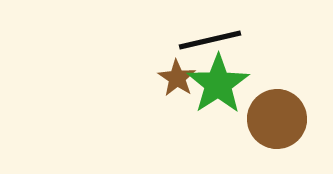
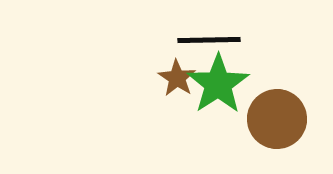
black line: moved 1 px left; rotated 12 degrees clockwise
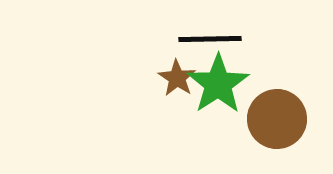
black line: moved 1 px right, 1 px up
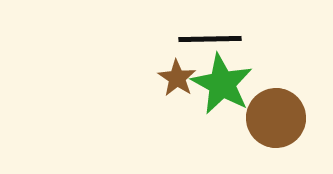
green star: moved 4 px right; rotated 10 degrees counterclockwise
brown circle: moved 1 px left, 1 px up
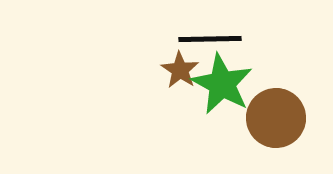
brown star: moved 3 px right, 8 px up
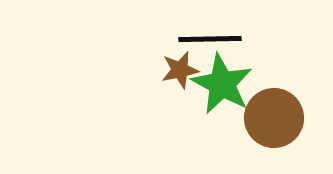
brown star: rotated 27 degrees clockwise
brown circle: moved 2 px left
